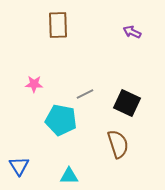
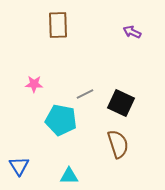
black square: moved 6 px left
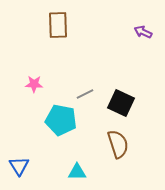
purple arrow: moved 11 px right
cyan triangle: moved 8 px right, 4 px up
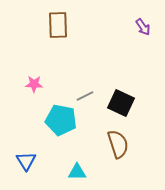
purple arrow: moved 5 px up; rotated 150 degrees counterclockwise
gray line: moved 2 px down
blue triangle: moved 7 px right, 5 px up
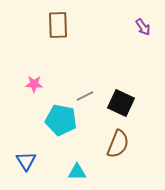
brown semicircle: rotated 40 degrees clockwise
